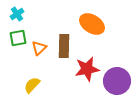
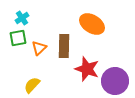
cyan cross: moved 5 px right, 4 px down
red star: rotated 30 degrees clockwise
purple circle: moved 2 px left
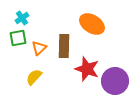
yellow semicircle: moved 2 px right, 8 px up
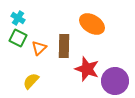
cyan cross: moved 4 px left; rotated 24 degrees counterclockwise
green square: rotated 36 degrees clockwise
yellow semicircle: moved 3 px left, 4 px down
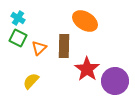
orange ellipse: moved 7 px left, 3 px up
red star: rotated 15 degrees clockwise
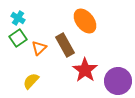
orange ellipse: rotated 20 degrees clockwise
green square: rotated 30 degrees clockwise
brown rectangle: moved 1 px right, 1 px up; rotated 30 degrees counterclockwise
red star: moved 2 px left, 1 px down
purple circle: moved 3 px right
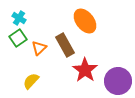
cyan cross: moved 1 px right
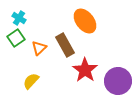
green square: moved 2 px left
